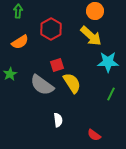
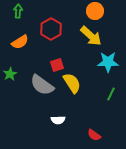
white semicircle: rotated 96 degrees clockwise
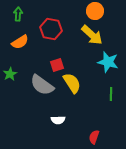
green arrow: moved 3 px down
red hexagon: rotated 20 degrees counterclockwise
yellow arrow: moved 1 px right, 1 px up
cyan star: rotated 15 degrees clockwise
green line: rotated 24 degrees counterclockwise
red semicircle: moved 2 px down; rotated 72 degrees clockwise
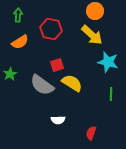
green arrow: moved 1 px down
yellow semicircle: rotated 25 degrees counterclockwise
red semicircle: moved 3 px left, 4 px up
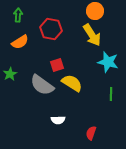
yellow arrow: rotated 15 degrees clockwise
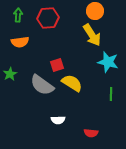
red hexagon: moved 3 px left, 11 px up; rotated 15 degrees counterclockwise
orange semicircle: rotated 24 degrees clockwise
red semicircle: rotated 104 degrees counterclockwise
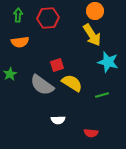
green line: moved 9 px left, 1 px down; rotated 72 degrees clockwise
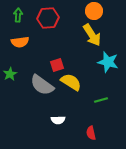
orange circle: moved 1 px left
yellow semicircle: moved 1 px left, 1 px up
green line: moved 1 px left, 5 px down
red semicircle: rotated 72 degrees clockwise
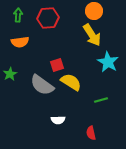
cyan star: rotated 15 degrees clockwise
